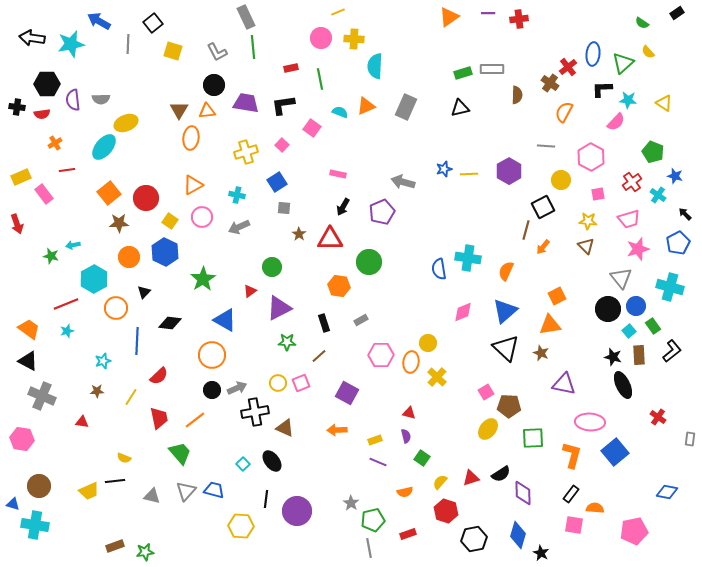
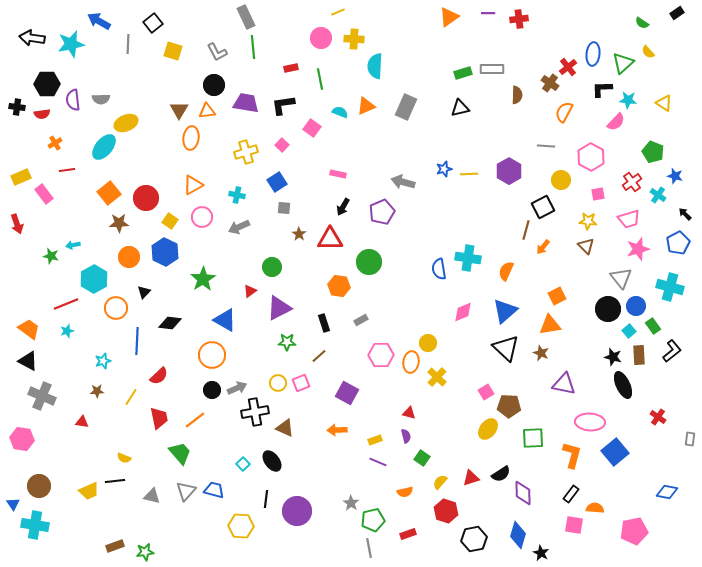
blue triangle at (13, 504): rotated 40 degrees clockwise
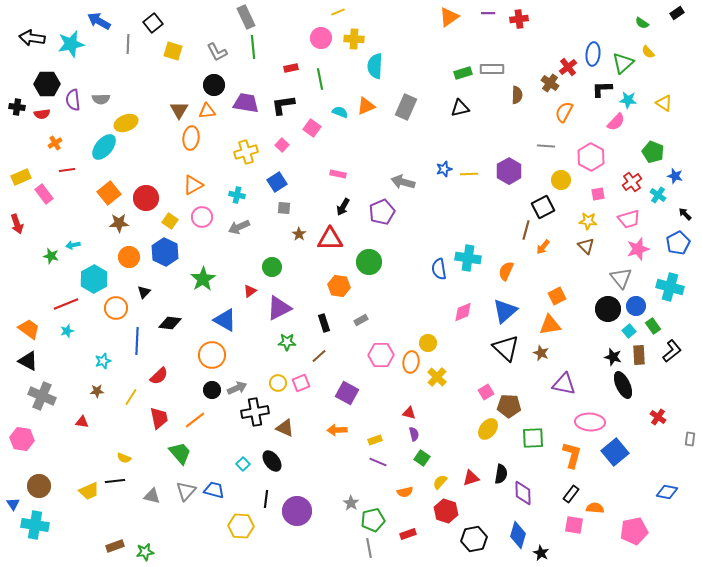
purple semicircle at (406, 436): moved 8 px right, 2 px up
black semicircle at (501, 474): rotated 48 degrees counterclockwise
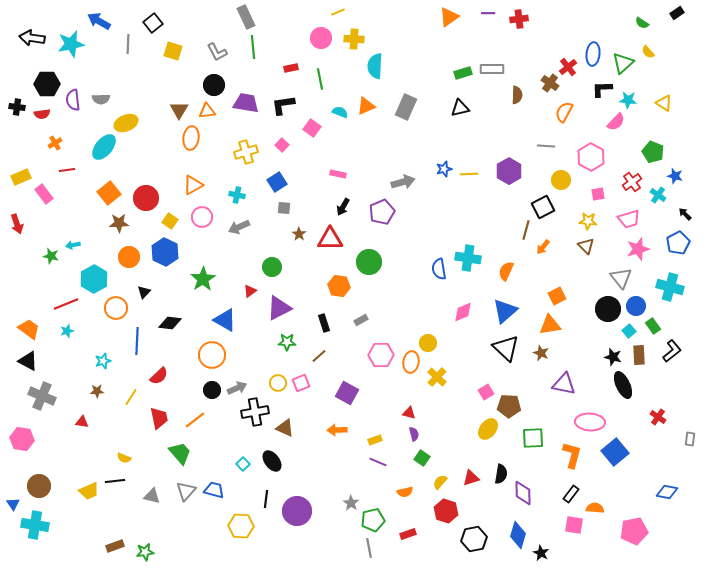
gray arrow at (403, 182): rotated 150 degrees clockwise
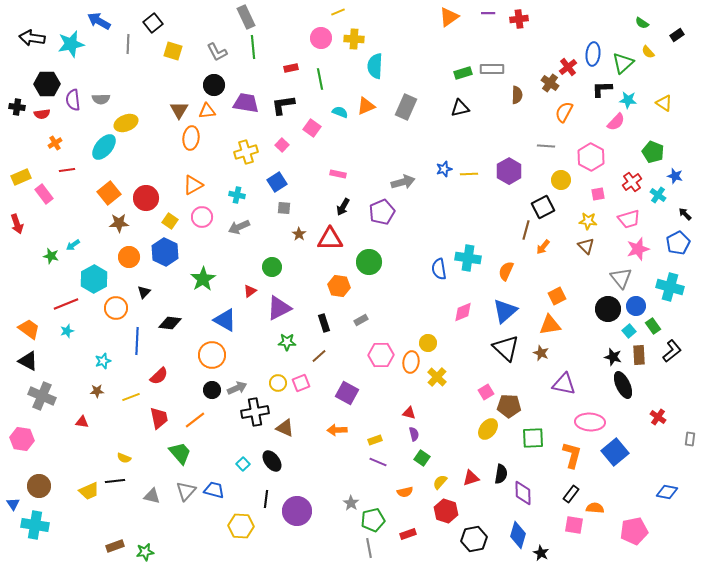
black rectangle at (677, 13): moved 22 px down
cyan arrow at (73, 245): rotated 24 degrees counterclockwise
yellow line at (131, 397): rotated 36 degrees clockwise
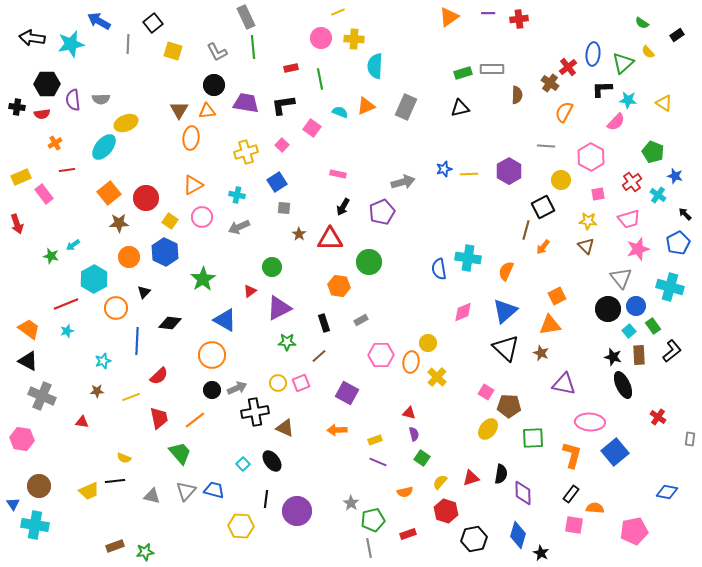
pink square at (486, 392): rotated 28 degrees counterclockwise
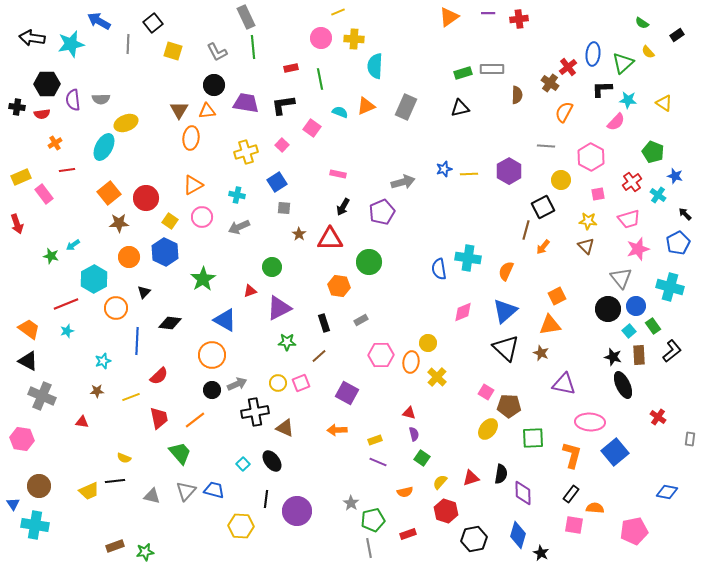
cyan ellipse at (104, 147): rotated 12 degrees counterclockwise
red triangle at (250, 291): rotated 16 degrees clockwise
gray arrow at (237, 388): moved 4 px up
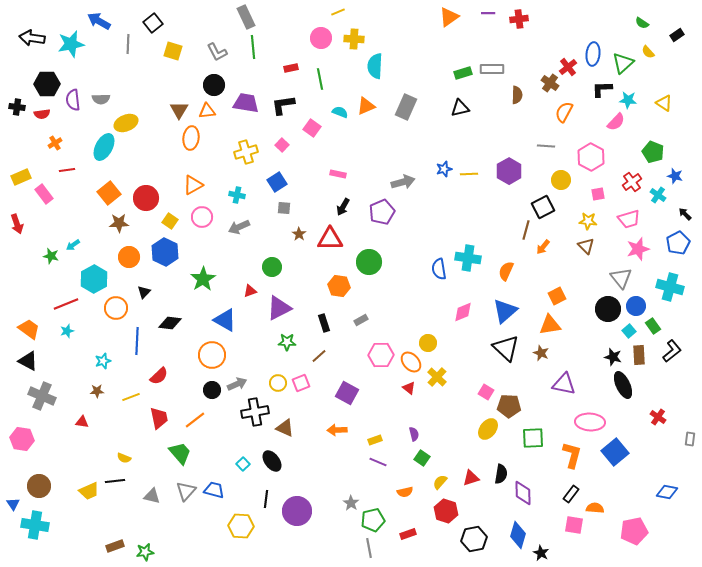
orange ellipse at (411, 362): rotated 50 degrees counterclockwise
red triangle at (409, 413): moved 25 px up; rotated 24 degrees clockwise
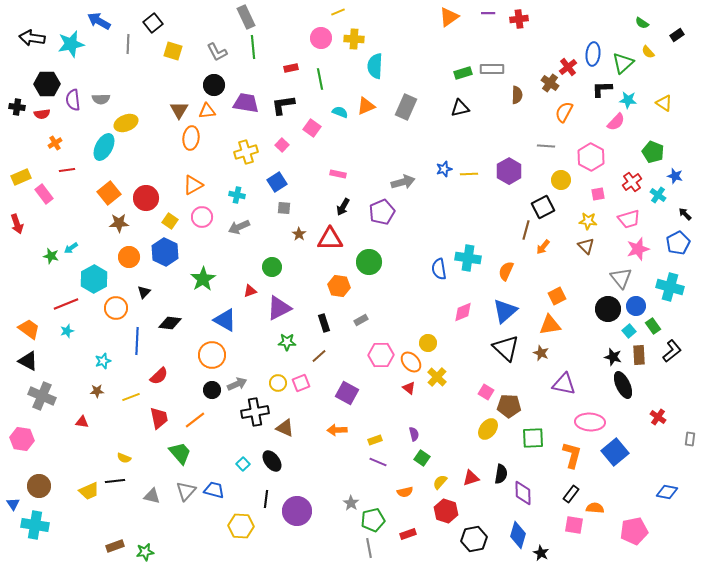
cyan arrow at (73, 245): moved 2 px left, 3 px down
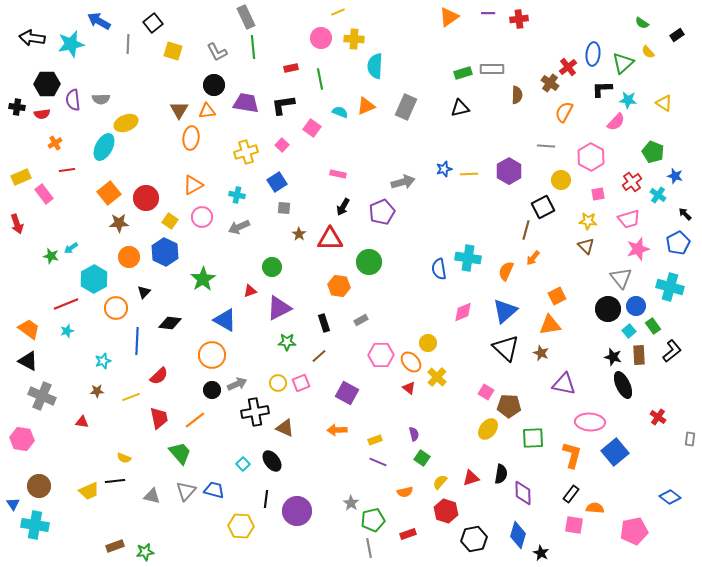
orange arrow at (543, 247): moved 10 px left, 11 px down
blue diamond at (667, 492): moved 3 px right, 5 px down; rotated 25 degrees clockwise
